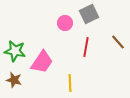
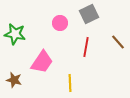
pink circle: moved 5 px left
green star: moved 17 px up
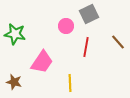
pink circle: moved 6 px right, 3 px down
brown star: moved 2 px down
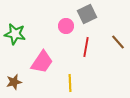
gray square: moved 2 px left
brown star: rotated 28 degrees counterclockwise
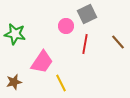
red line: moved 1 px left, 3 px up
yellow line: moved 9 px left; rotated 24 degrees counterclockwise
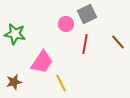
pink circle: moved 2 px up
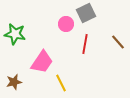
gray square: moved 1 px left, 1 px up
